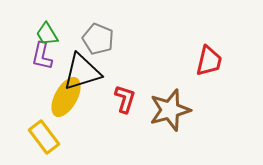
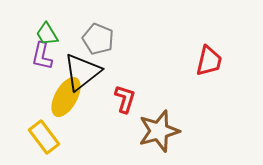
black triangle: rotated 21 degrees counterclockwise
brown star: moved 11 px left, 21 px down
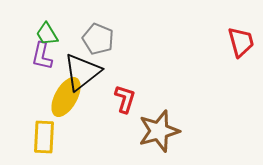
red trapezoid: moved 32 px right, 19 px up; rotated 28 degrees counterclockwise
yellow rectangle: rotated 40 degrees clockwise
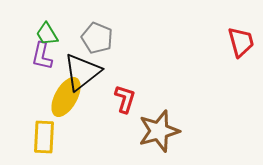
gray pentagon: moved 1 px left, 1 px up
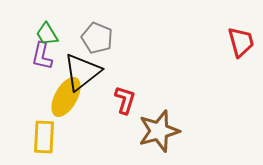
red L-shape: moved 1 px down
